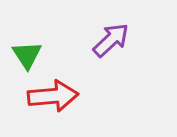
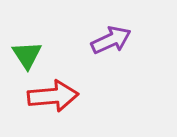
purple arrow: rotated 18 degrees clockwise
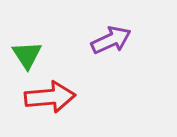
red arrow: moved 3 px left, 1 px down
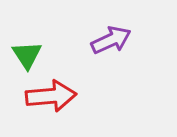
red arrow: moved 1 px right, 1 px up
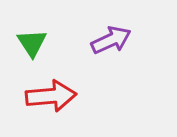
green triangle: moved 5 px right, 12 px up
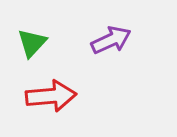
green triangle: rotated 16 degrees clockwise
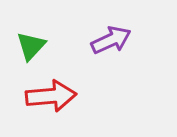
green triangle: moved 1 px left, 3 px down
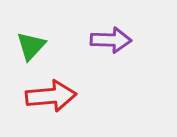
purple arrow: rotated 27 degrees clockwise
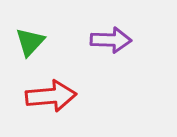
green triangle: moved 1 px left, 4 px up
